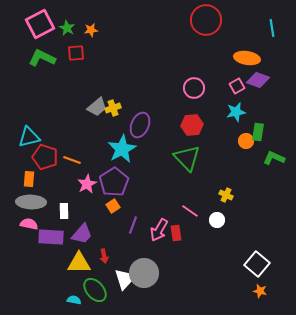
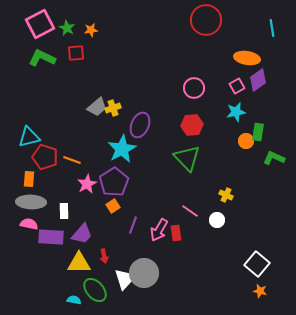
purple diamond at (258, 80): rotated 55 degrees counterclockwise
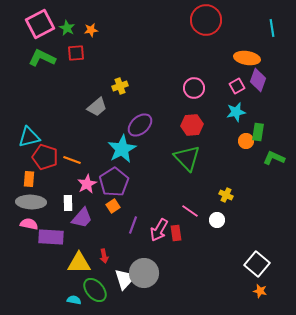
purple diamond at (258, 80): rotated 35 degrees counterclockwise
yellow cross at (113, 108): moved 7 px right, 22 px up
purple ellipse at (140, 125): rotated 25 degrees clockwise
white rectangle at (64, 211): moved 4 px right, 8 px up
purple trapezoid at (82, 234): moved 16 px up
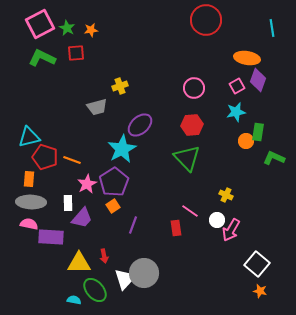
gray trapezoid at (97, 107): rotated 25 degrees clockwise
pink arrow at (159, 230): moved 72 px right
red rectangle at (176, 233): moved 5 px up
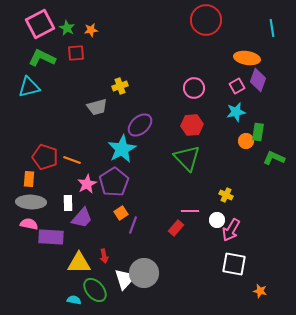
cyan triangle at (29, 137): moved 50 px up
orange square at (113, 206): moved 8 px right, 7 px down
pink line at (190, 211): rotated 36 degrees counterclockwise
red rectangle at (176, 228): rotated 49 degrees clockwise
white square at (257, 264): moved 23 px left; rotated 30 degrees counterclockwise
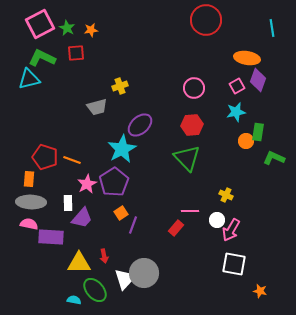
cyan triangle at (29, 87): moved 8 px up
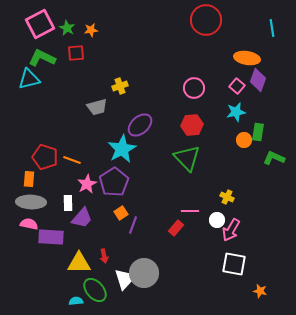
pink square at (237, 86): rotated 21 degrees counterclockwise
orange circle at (246, 141): moved 2 px left, 1 px up
yellow cross at (226, 195): moved 1 px right, 2 px down
cyan semicircle at (74, 300): moved 2 px right, 1 px down; rotated 16 degrees counterclockwise
